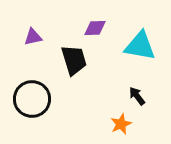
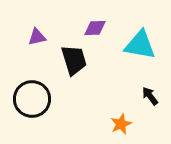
purple triangle: moved 4 px right
cyan triangle: moved 1 px up
black arrow: moved 13 px right
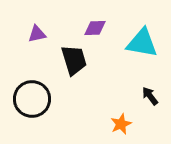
purple triangle: moved 3 px up
cyan triangle: moved 2 px right, 2 px up
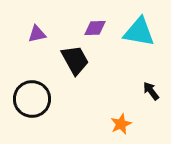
cyan triangle: moved 3 px left, 11 px up
black trapezoid: moved 1 px right; rotated 12 degrees counterclockwise
black arrow: moved 1 px right, 5 px up
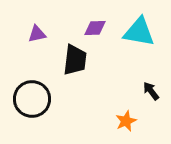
black trapezoid: rotated 36 degrees clockwise
orange star: moved 5 px right, 3 px up
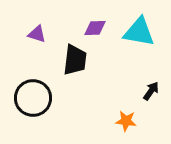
purple triangle: rotated 30 degrees clockwise
black arrow: rotated 72 degrees clockwise
black circle: moved 1 px right, 1 px up
orange star: rotated 30 degrees clockwise
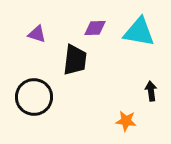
black arrow: rotated 42 degrees counterclockwise
black circle: moved 1 px right, 1 px up
